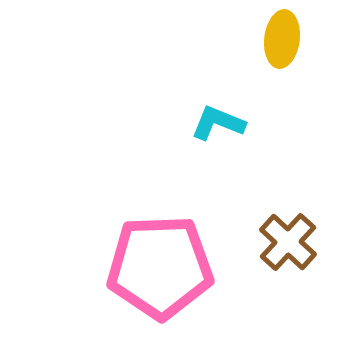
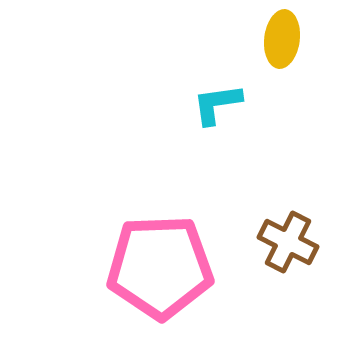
cyan L-shape: moved 1 px left, 19 px up; rotated 30 degrees counterclockwise
brown cross: rotated 16 degrees counterclockwise
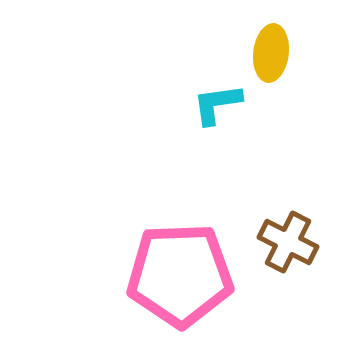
yellow ellipse: moved 11 px left, 14 px down
pink pentagon: moved 20 px right, 8 px down
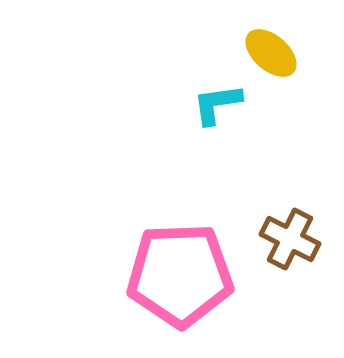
yellow ellipse: rotated 56 degrees counterclockwise
brown cross: moved 2 px right, 3 px up
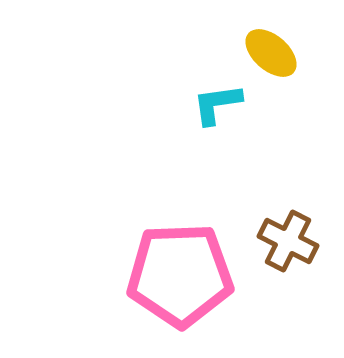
brown cross: moved 2 px left, 2 px down
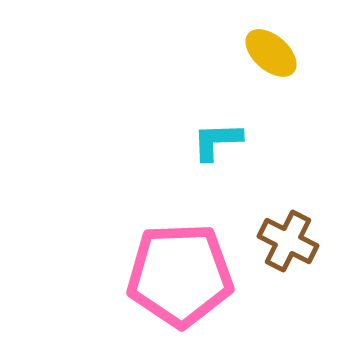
cyan L-shape: moved 37 px down; rotated 6 degrees clockwise
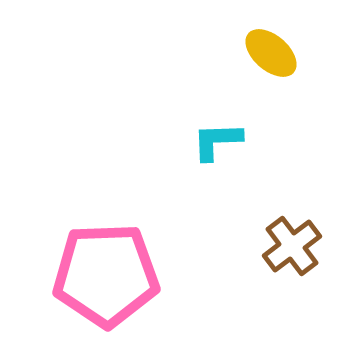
brown cross: moved 4 px right, 5 px down; rotated 26 degrees clockwise
pink pentagon: moved 74 px left
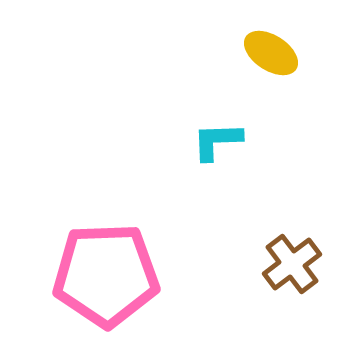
yellow ellipse: rotated 8 degrees counterclockwise
brown cross: moved 18 px down
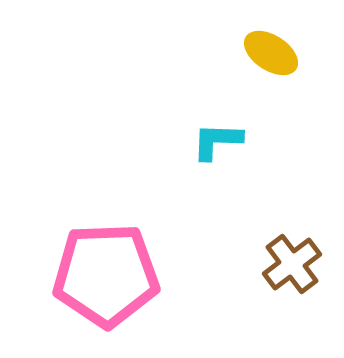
cyan L-shape: rotated 4 degrees clockwise
